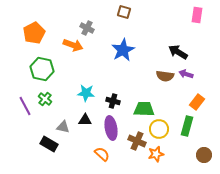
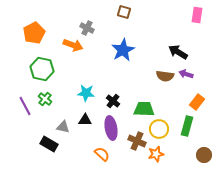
black cross: rotated 24 degrees clockwise
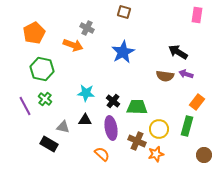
blue star: moved 2 px down
green trapezoid: moved 7 px left, 2 px up
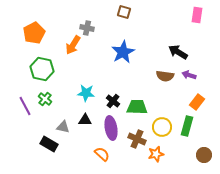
gray cross: rotated 16 degrees counterclockwise
orange arrow: rotated 102 degrees clockwise
purple arrow: moved 3 px right, 1 px down
yellow circle: moved 3 px right, 2 px up
brown cross: moved 2 px up
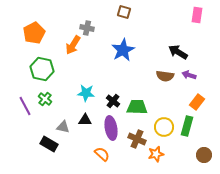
blue star: moved 2 px up
yellow circle: moved 2 px right
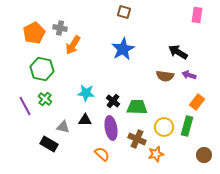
gray cross: moved 27 px left
blue star: moved 1 px up
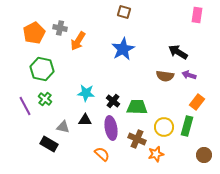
orange arrow: moved 5 px right, 4 px up
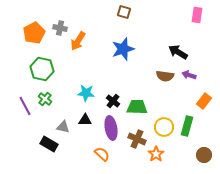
blue star: rotated 10 degrees clockwise
orange rectangle: moved 7 px right, 1 px up
orange star: rotated 21 degrees counterclockwise
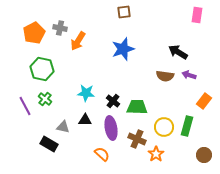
brown square: rotated 24 degrees counterclockwise
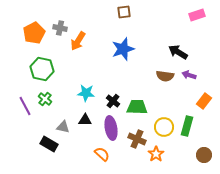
pink rectangle: rotated 63 degrees clockwise
